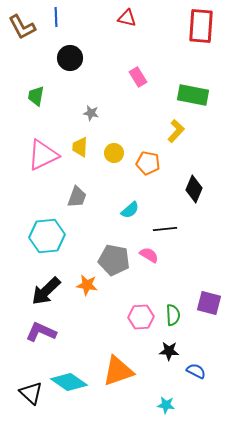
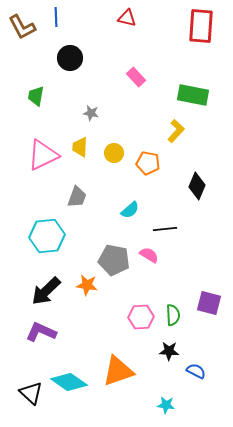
pink rectangle: moved 2 px left; rotated 12 degrees counterclockwise
black diamond: moved 3 px right, 3 px up
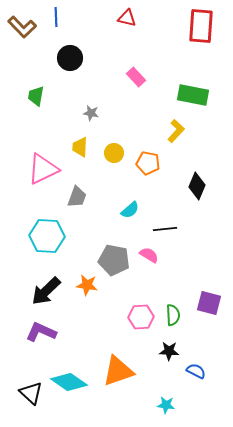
brown L-shape: rotated 16 degrees counterclockwise
pink triangle: moved 14 px down
cyan hexagon: rotated 8 degrees clockwise
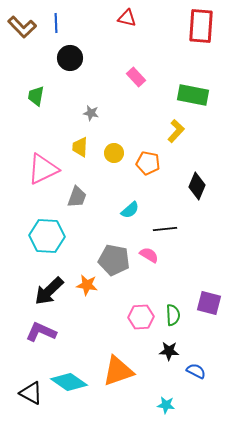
blue line: moved 6 px down
black arrow: moved 3 px right
black triangle: rotated 15 degrees counterclockwise
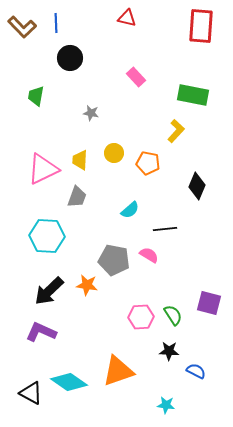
yellow trapezoid: moved 13 px down
green semicircle: rotated 30 degrees counterclockwise
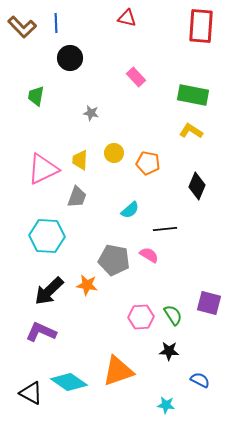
yellow L-shape: moved 15 px right; rotated 100 degrees counterclockwise
blue semicircle: moved 4 px right, 9 px down
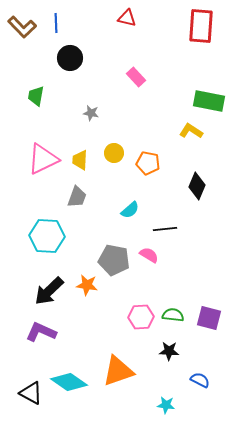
green rectangle: moved 16 px right, 6 px down
pink triangle: moved 10 px up
purple square: moved 15 px down
green semicircle: rotated 50 degrees counterclockwise
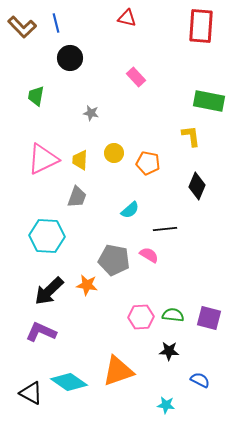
blue line: rotated 12 degrees counterclockwise
yellow L-shape: moved 5 px down; rotated 50 degrees clockwise
